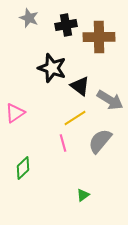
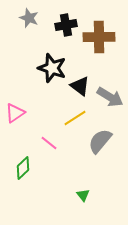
gray arrow: moved 3 px up
pink line: moved 14 px left; rotated 36 degrees counterclockwise
green triangle: rotated 32 degrees counterclockwise
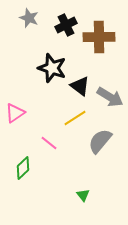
black cross: rotated 15 degrees counterclockwise
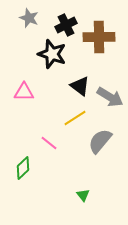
black star: moved 14 px up
pink triangle: moved 9 px right, 21 px up; rotated 35 degrees clockwise
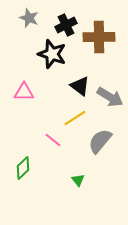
pink line: moved 4 px right, 3 px up
green triangle: moved 5 px left, 15 px up
